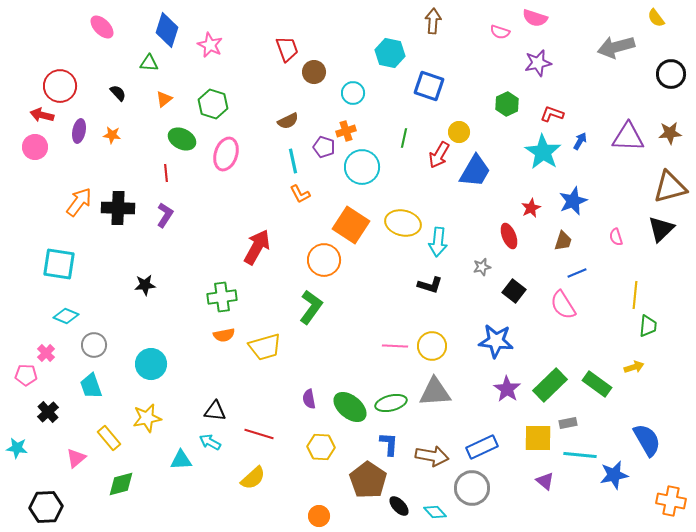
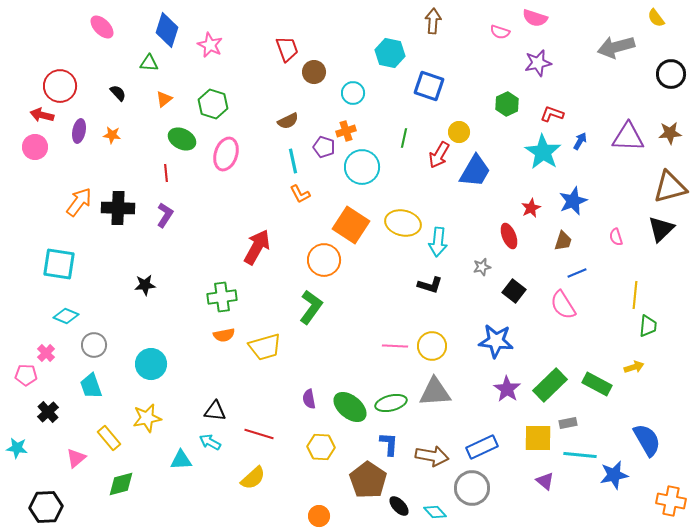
green rectangle at (597, 384): rotated 8 degrees counterclockwise
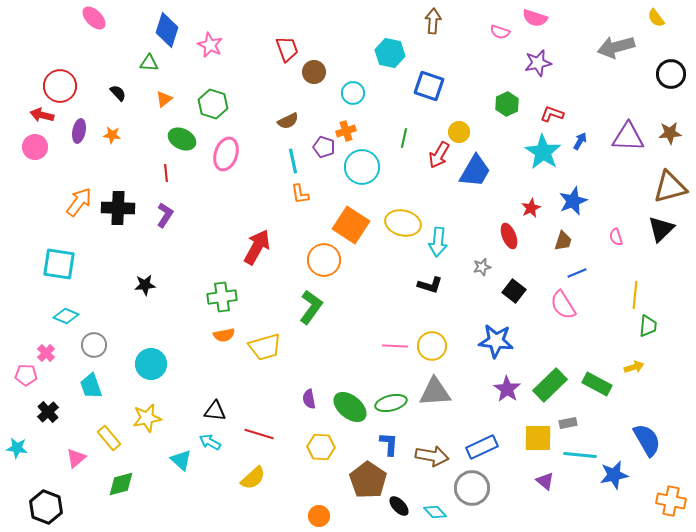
pink ellipse at (102, 27): moved 8 px left, 9 px up
orange L-shape at (300, 194): rotated 20 degrees clockwise
cyan triangle at (181, 460): rotated 45 degrees clockwise
black hexagon at (46, 507): rotated 24 degrees clockwise
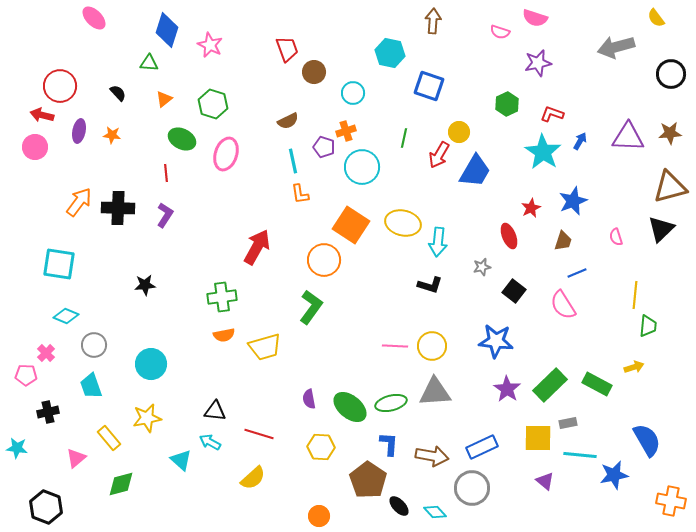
black cross at (48, 412): rotated 30 degrees clockwise
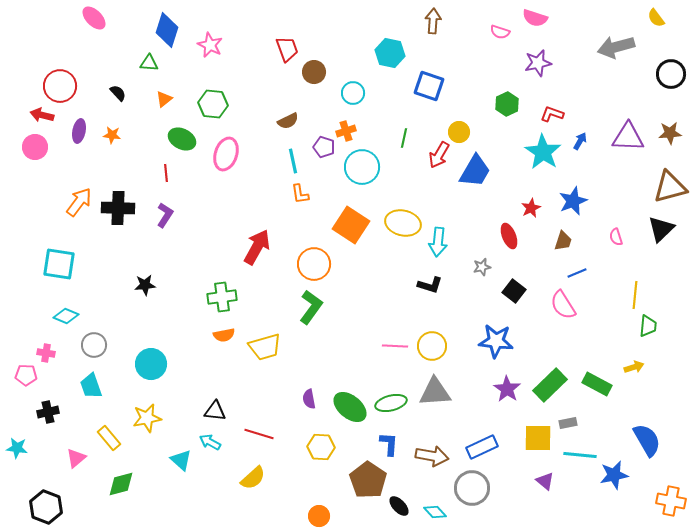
green hexagon at (213, 104): rotated 12 degrees counterclockwise
orange circle at (324, 260): moved 10 px left, 4 px down
pink cross at (46, 353): rotated 36 degrees counterclockwise
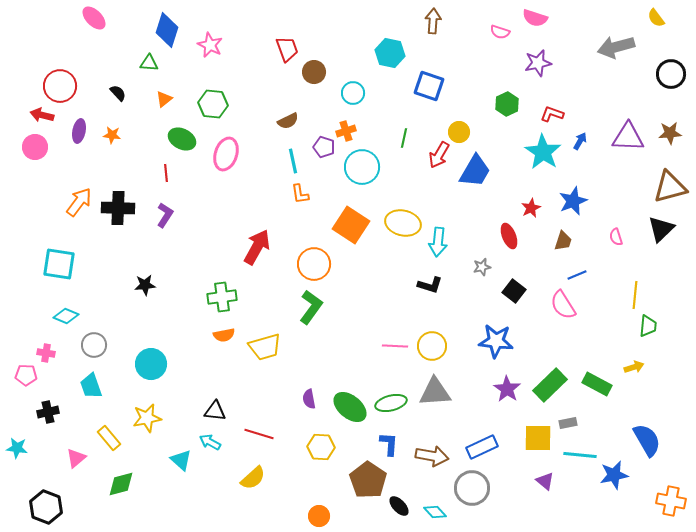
blue line at (577, 273): moved 2 px down
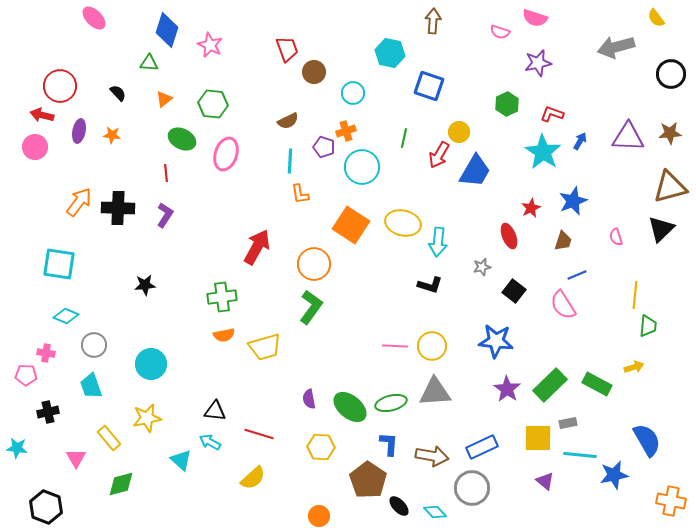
cyan line at (293, 161): moved 3 px left; rotated 15 degrees clockwise
pink triangle at (76, 458): rotated 20 degrees counterclockwise
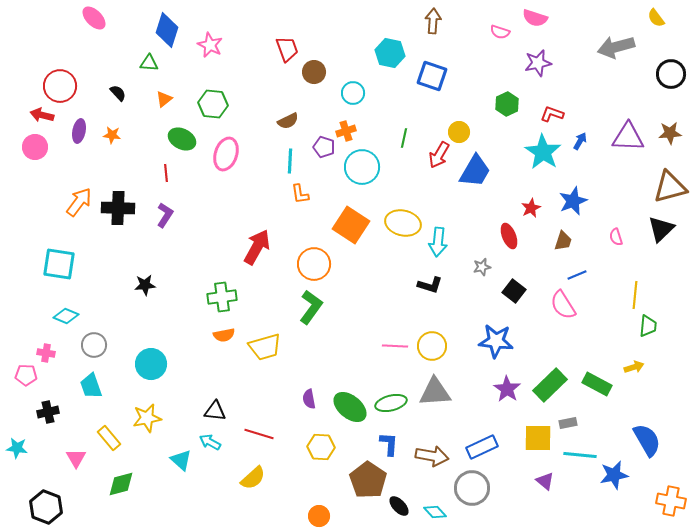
blue square at (429, 86): moved 3 px right, 10 px up
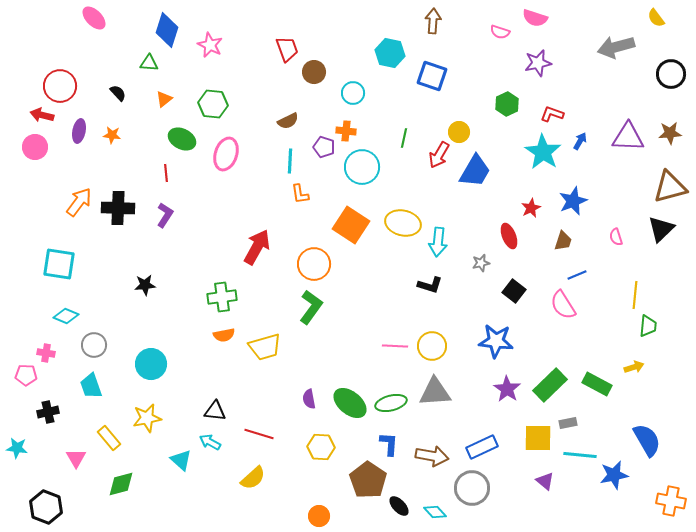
orange cross at (346, 131): rotated 24 degrees clockwise
gray star at (482, 267): moved 1 px left, 4 px up
green ellipse at (350, 407): moved 4 px up
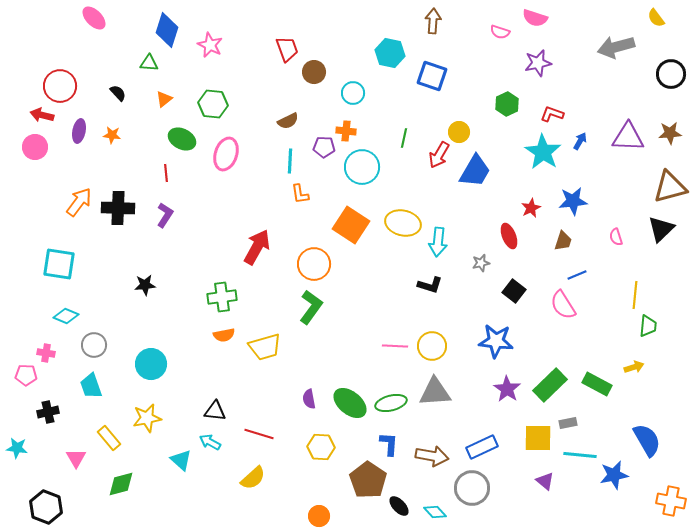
purple pentagon at (324, 147): rotated 15 degrees counterclockwise
blue star at (573, 201): rotated 16 degrees clockwise
